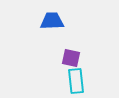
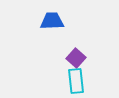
purple square: moved 5 px right; rotated 30 degrees clockwise
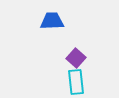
cyan rectangle: moved 1 px down
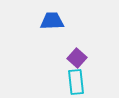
purple square: moved 1 px right
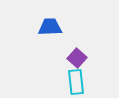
blue trapezoid: moved 2 px left, 6 px down
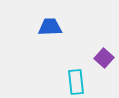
purple square: moved 27 px right
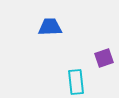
purple square: rotated 30 degrees clockwise
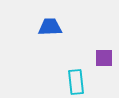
purple square: rotated 18 degrees clockwise
